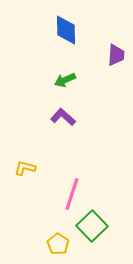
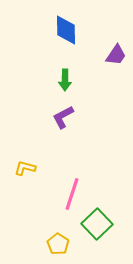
purple trapezoid: rotated 30 degrees clockwise
green arrow: rotated 65 degrees counterclockwise
purple L-shape: rotated 70 degrees counterclockwise
green square: moved 5 px right, 2 px up
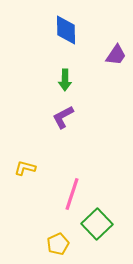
yellow pentagon: rotated 15 degrees clockwise
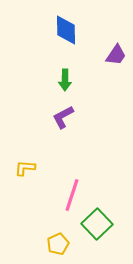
yellow L-shape: rotated 10 degrees counterclockwise
pink line: moved 1 px down
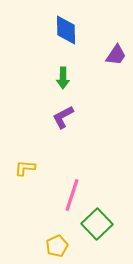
green arrow: moved 2 px left, 2 px up
yellow pentagon: moved 1 px left, 2 px down
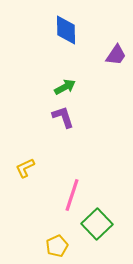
green arrow: moved 2 px right, 9 px down; rotated 120 degrees counterclockwise
purple L-shape: rotated 100 degrees clockwise
yellow L-shape: rotated 30 degrees counterclockwise
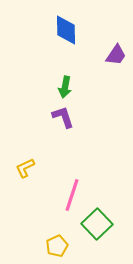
green arrow: rotated 130 degrees clockwise
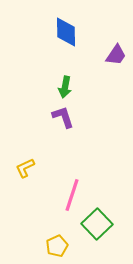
blue diamond: moved 2 px down
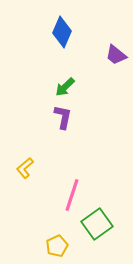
blue diamond: moved 4 px left; rotated 24 degrees clockwise
purple trapezoid: rotated 95 degrees clockwise
green arrow: rotated 35 degrees clockwise
purple L-shape: rotated 30 degrees clockwise
yellow L-shape: rotated 15 degrees counterclockwise
green square: rotated 8 degrees clockwise
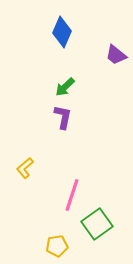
yellow pentagon: rotated 15 degrees clockwise
